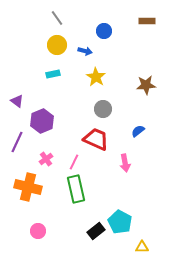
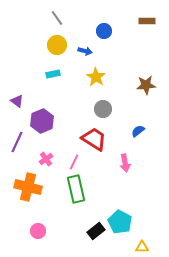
red trapezoid: moved 2 px left; rotated 8 degrees clockwise
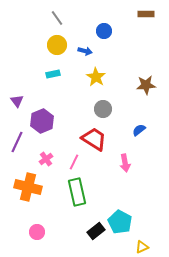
brown rectangle: moved 1 px left, 7 px up
purple triangle: rotated 16 degrees clockwise
blue semicircle: moved 1 px right, 1 px up
green rectangle: moved 1 px right, 3 px down
pink circle: moved 1 px left, 1 px down
yellow triangle: rotated 24 degrees counterclockwise
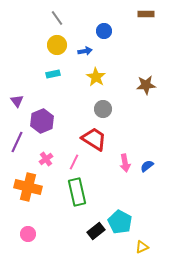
blue arrow: rotated 24 degrees counterclockwise
blue semicircle: moved 8 px right, 36 px down
pink circle: moved 9 px left, 2 px down
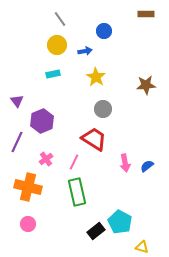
gray line: moved 3 px right, 1 px down
pink circle: moved 10 px up
yellow triangle: rotated 40 degrees clockwise
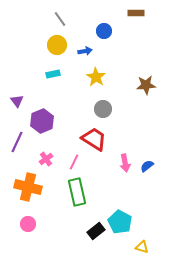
brown rectangle: moved 10 px left, 1 px up
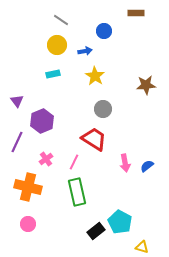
gray line: moved 1 px right, 1 px down; rotated 21 degrees counterclockwise
yellow star: moved 1 px left, 1 px up
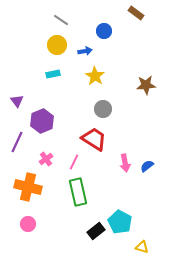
brown rectangle: rotated 35 degrees clockwise
green rectangle: moved 1 px right
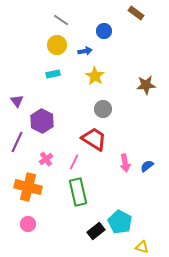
purple hexagon: rotated 10 degrees counterclockwise
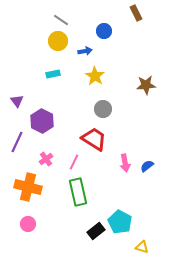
brown rectangle: rotated 28 degrees clockwise
yellow circle: moved 1 px right, 4 px up
